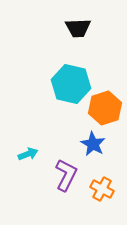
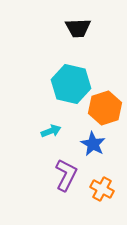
cyan arrow: moved 23 px right, 23 px up
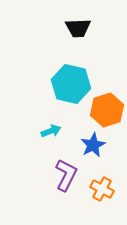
orange hexagon: moved 2 px right, 2 px down
blue star: moved 1 px down; rotated 15 degrees clockwise
